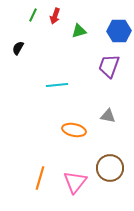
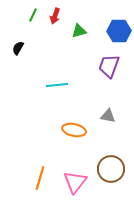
brown circle: moved 1 px right, 1 px down
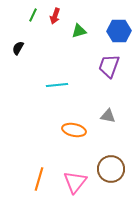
orange line: moved 1 px left, 1 px down
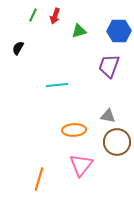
orange ellipse: rotated 15 degrees counterclockwise
brown circle: moved 6 px right, 27 px up
pink triangle: moved 6 px right, 17 px up
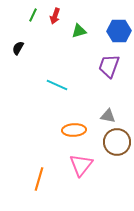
cyan line: rotated 30 degrees clockwise
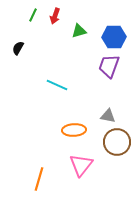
blue hexagon: moved 5 px left, 6 px down
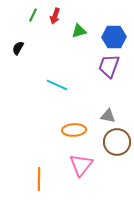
orange line: rotated 15 degrees counterclockwise
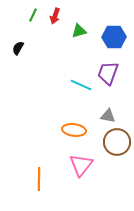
purple trapezoid: moved 1 px left, 7 px down
cyan line: moved 24 px right
orange ellipse: rotated 10 degrees clockwise
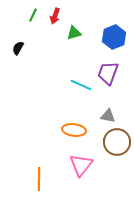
green triangle: moved 5 px left, 2 px down
blue hexagon: rotated 20 degrees counterclockwise
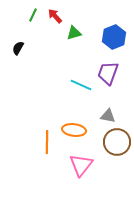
red arrow: rotated 119 degrees clockwise
orange line: moved 8 px right, 37 px up
